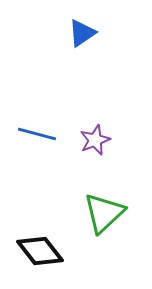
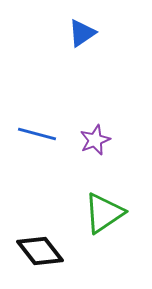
green triangle: rotated 9 degrees clockwise
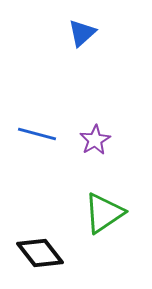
blue triangle: rotated 8 degrees counterclockwise
purple star: rotated 8 degrees counterclockwise
black diamond: moved 2 px down
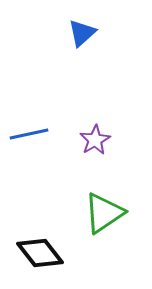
blue line: moved 8 px left; rotated 27 degrees counterclockwise
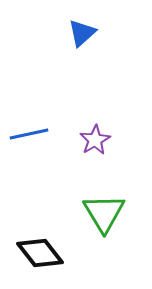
green triangle: rotated 27 degrees counterclockwise
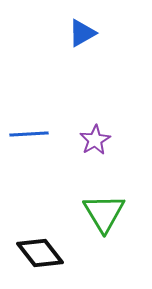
blue triangle: rotated 12 degrees clockwise
blue line: rotated 9 degrees clockwise
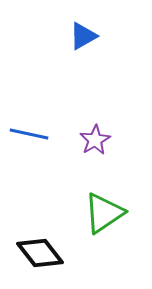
blue triangle: moved 1 px right, 3 px down
blue line: rotated 15 degrees clockwise
green triangle: rotated 27 degrees clockwise
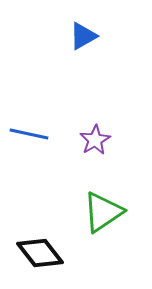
green triangle: moved 1 px left, 1 px up
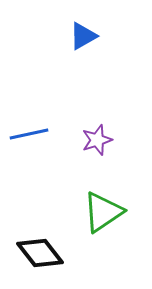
blue line: rotated 24 degrees counterclockwise
purple star: moved 2 px right; rotated 12 degrees clockwise
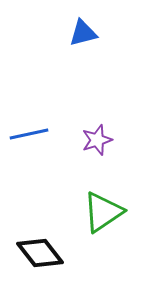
blue triangle: moved 3 px up; rotated 16 degrees clockwise
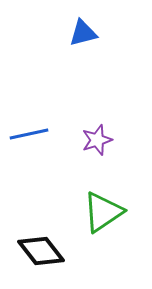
black diamond: moved 1 px right, 2 px up
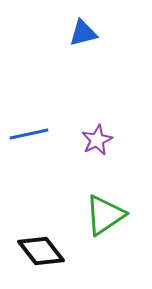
purple star: rotated 8 degrees counterclockwise
green triangle: moved 2 px right, 3 px down
